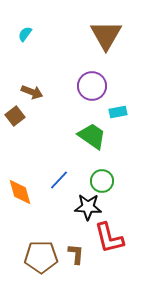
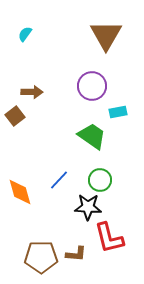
brown arrow: rotated 20 degrees counterclockwise
green circle: moved 2 px left, 1 px up
brown L-shape: rotated 90 degrees clockwise
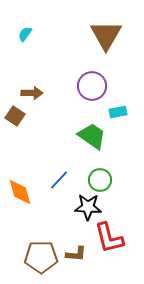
brown arrow: moved 1 px down
brown square: rotated 18 degrees counterclockwise
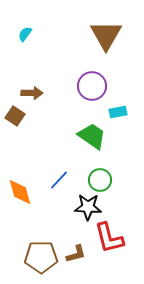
brown L-shape: rotated 20 degrees counterclockwise
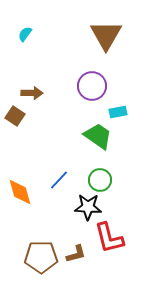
green trapezoid: moved 6 px right
